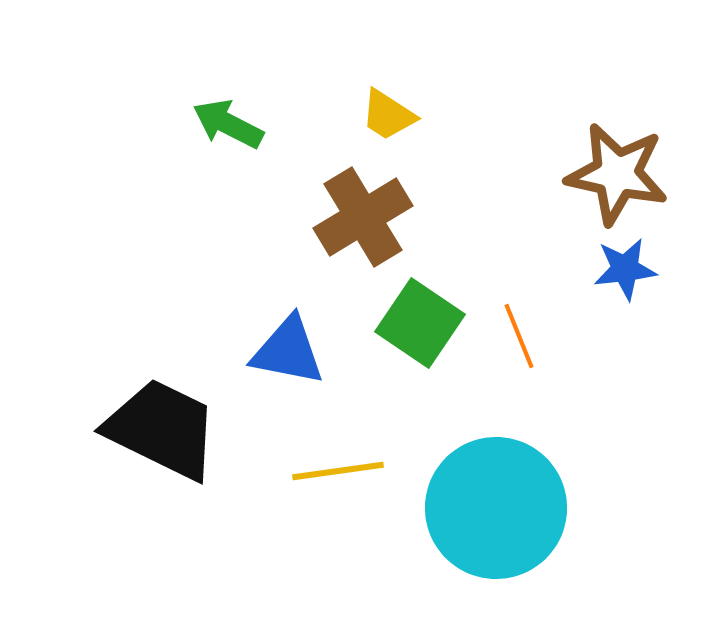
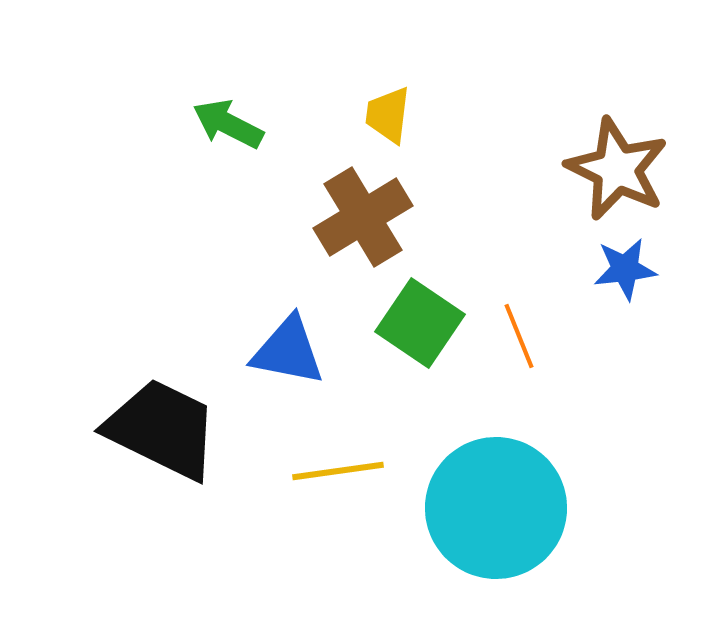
yellow trapezoid: rotated 64 degrees clockwise
brown star: moved 5 px up; rotated 14 degrees clockwise
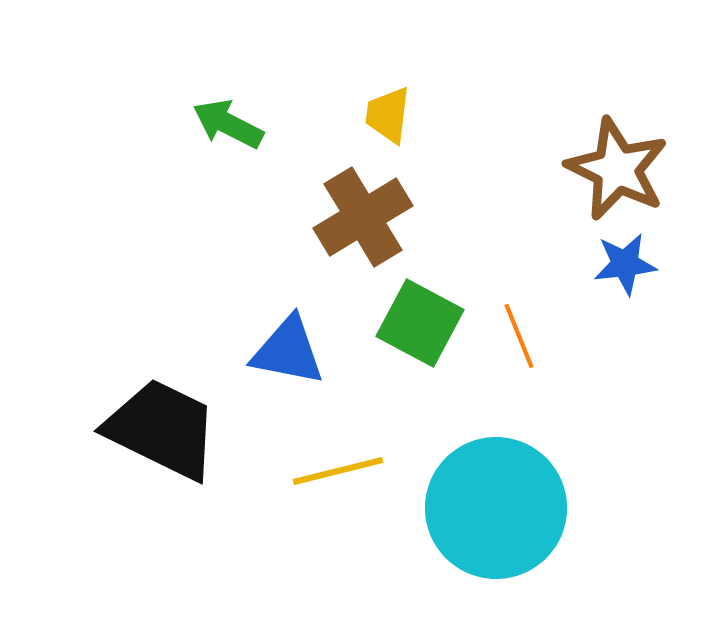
blue star: moved 5 px up
green square: rotated 6 degrees counterclockwise
yellow line: rotated 6 degrees counterclockwise
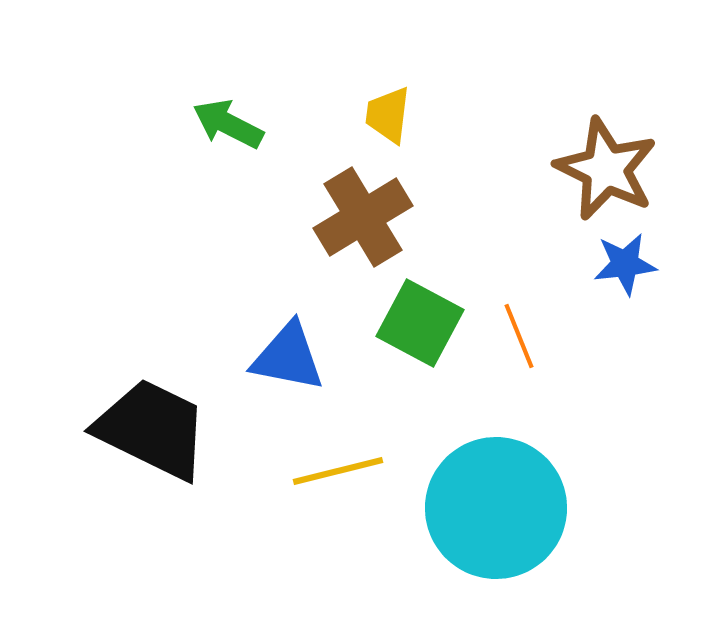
brown star: moved 11 px left
blue triangle: moved 6 px down
black trapezoid: moved 10 px left
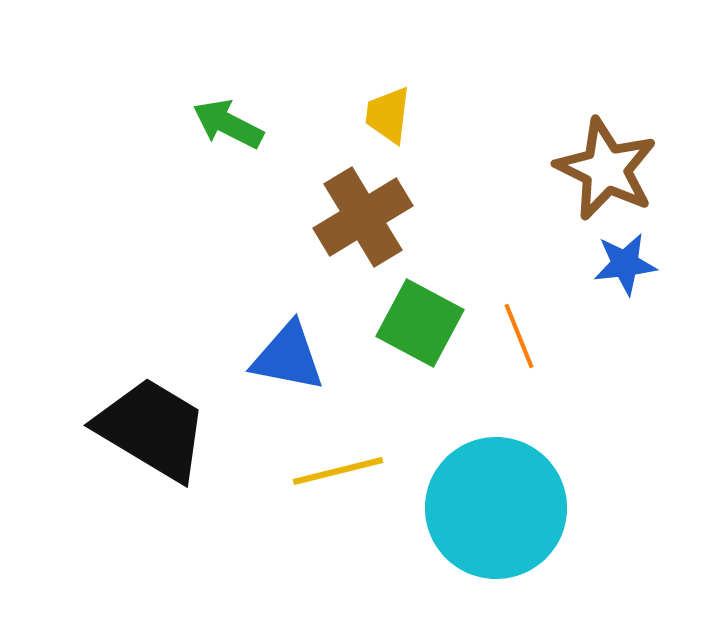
black trapezoid: rotated 5 degrees clockwise
